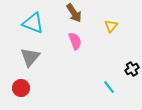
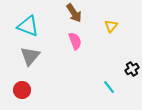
cyan triangle: moved 5 px left, 3 px down
gray triangle: moved 1 px up
red circle: moved 1 px right, 2 px down
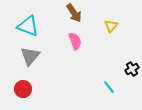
red circle: moved 1 px right, 1 px up
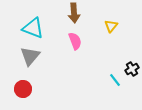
brown arrow: rotated 30 degrees clockwise
cyan triangle: moved 5 px right, 2 px down
cyan line: moved 6 px right, 7 px up
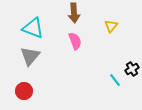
red circle: moved 1 px right, 2 px down
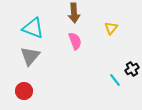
yellow triangle: moved 2 px down
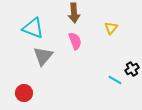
gray triangle: moved 13 px right
cyan line: rotated 24 degrees counterclockwise
red circle: moved 2 px down
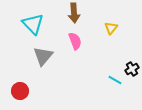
cyan triangle: moved 4 px up; rotated 25 degrees clockwise
red circle: moved 4 px left, 2 px up
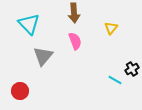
cyan triangle: moved 4 px left
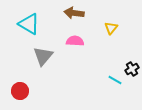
brown arrow: rotated 102 degrees clockwise
cyan triangle: rotated 15 degrees counterclockwise
pink semicircle: rotated 66 degrees counterclockwise
